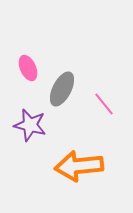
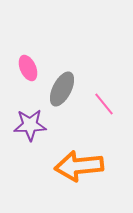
purple star: rotated 16 degrees counterclockwise
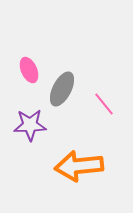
pink ellipse: moved 1 px right, 2 px down
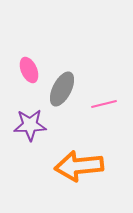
pink line: rotated 65 degrees counterclockwise
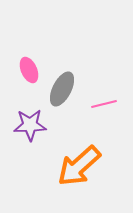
orange arrow: rotated 36 degrees counterclockwise
